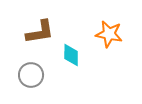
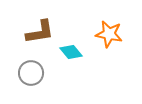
cyan diamond: moved 3 px up; rotated 40 degrees counterclockwise
gray circle: moved 2 px up
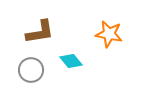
cyan diamond: moved 9 px down
gray circle: moved 3 px up
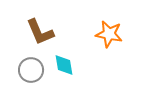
brown L-shape: rotated 76 degrees clockwise
cyan diamond: moved 7 px left, 4 px down; rotated 30 degrees clockwise
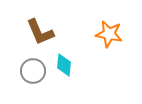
cyan diamond: rotated 15 degrees clockwise
gray circle: moved 2 px right, 1 px down
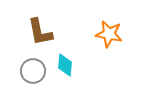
brown L-shape: rotated 12 degrees clockwise
cyan diamond: moved 1 px right
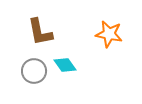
cyan diamond: rotated 40 degrees counterclockwise
gray circle: moved 1 px right
